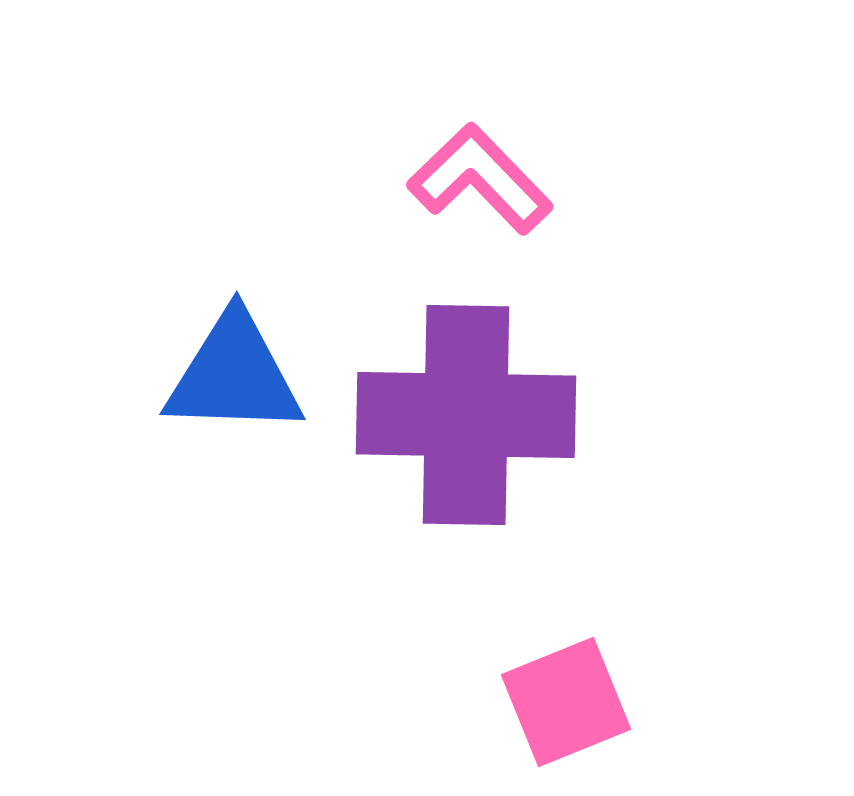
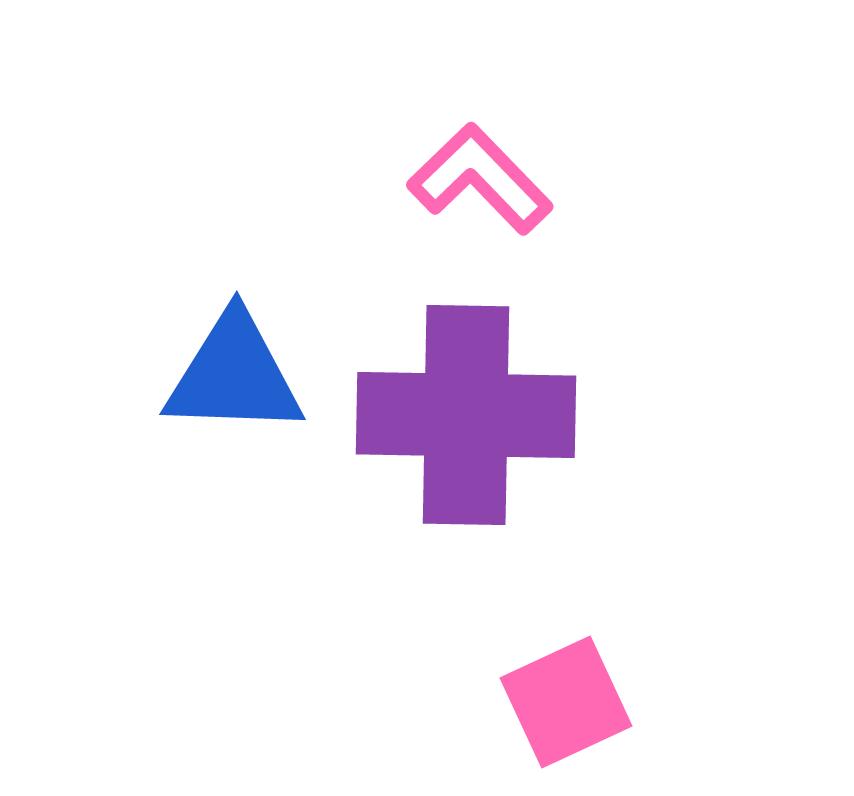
pink square: rotated 3 degrees counterclockwise
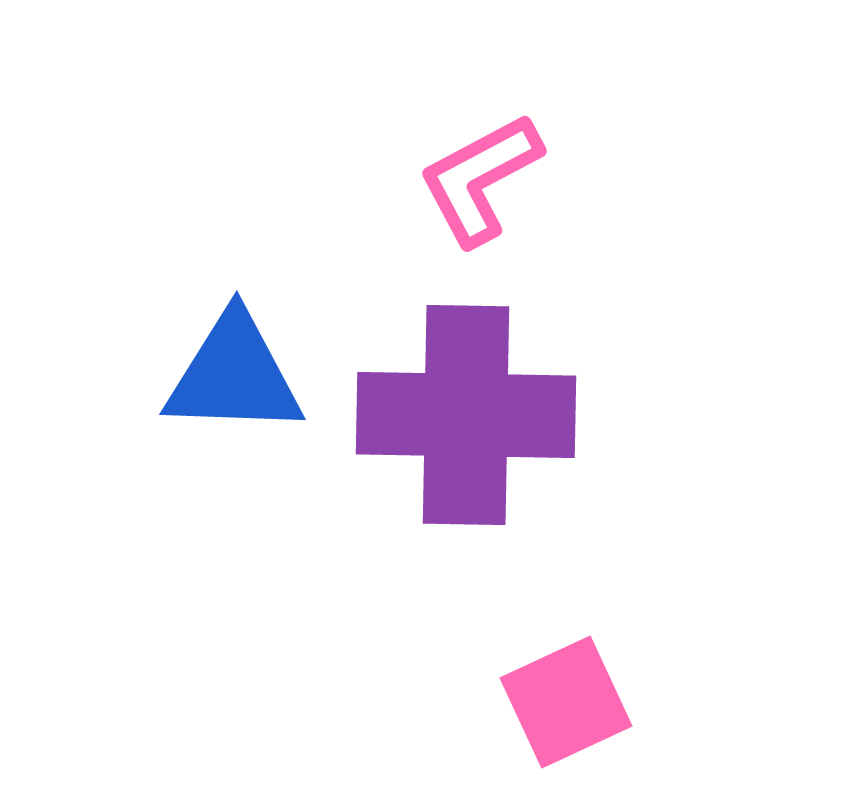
pink L-shape: rotated 74 degrees counterclockwise
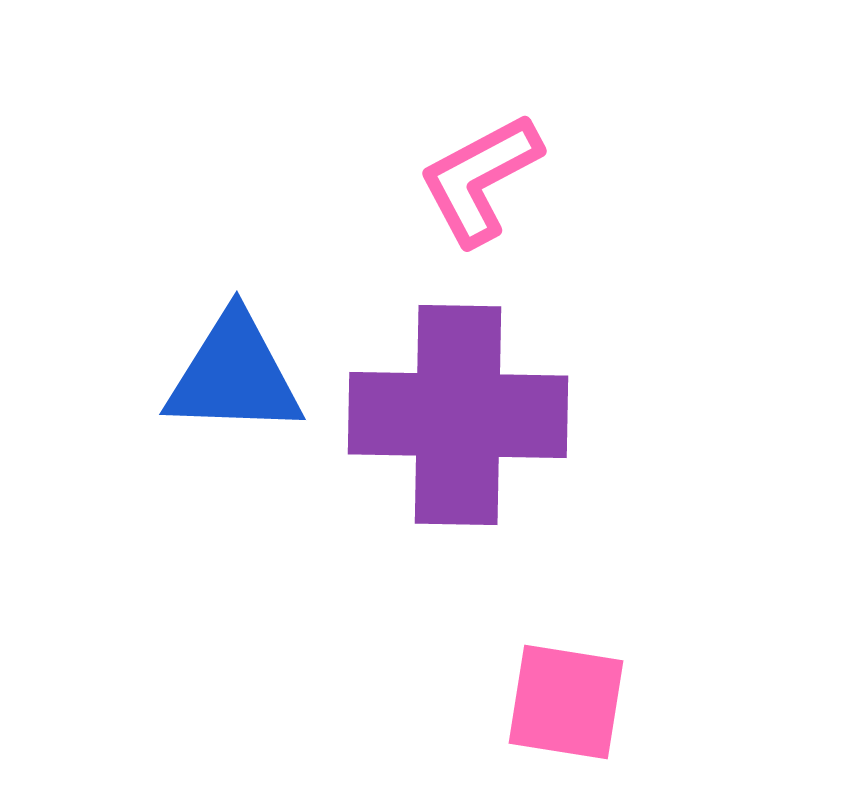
purple cross: moved 8 px left
pink square: rotated 34 degrees clockwise
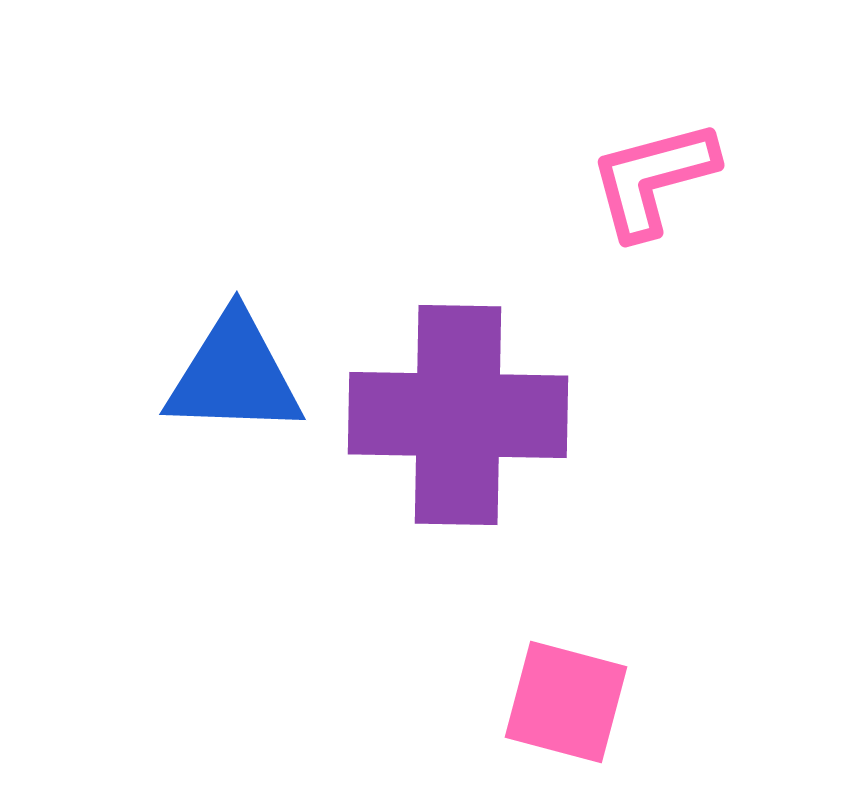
pink L-shape: moved 173 px right; rotated 13 degrees clockwise
pink square: rotated 6 degrees clockwise
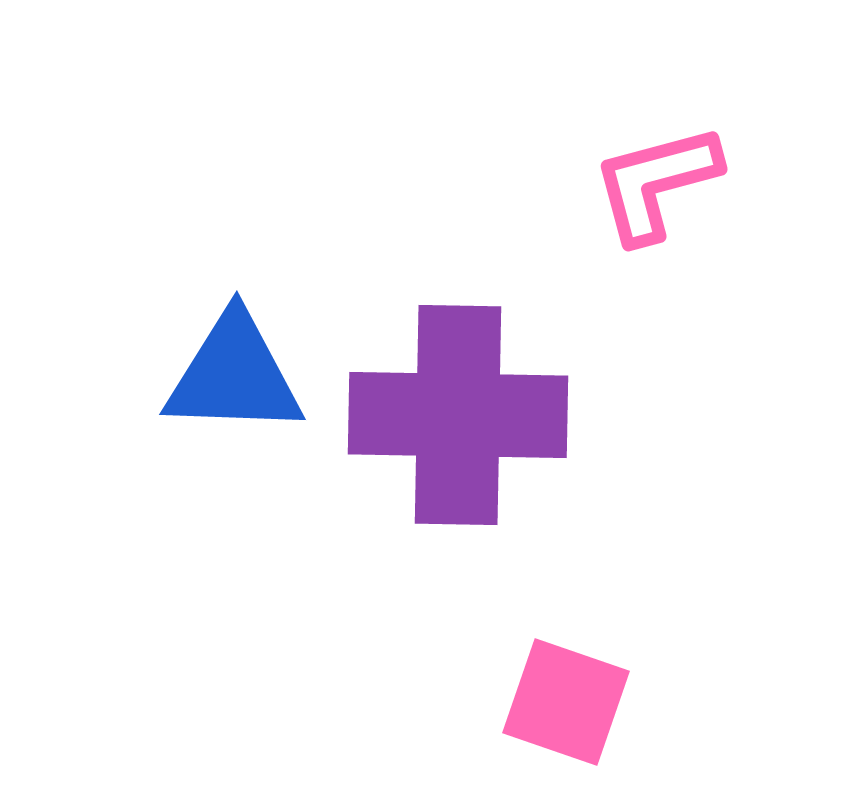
pink L-shape: moved 3 px right, 4 px down
pink square: rotated 4 degrees clockwise
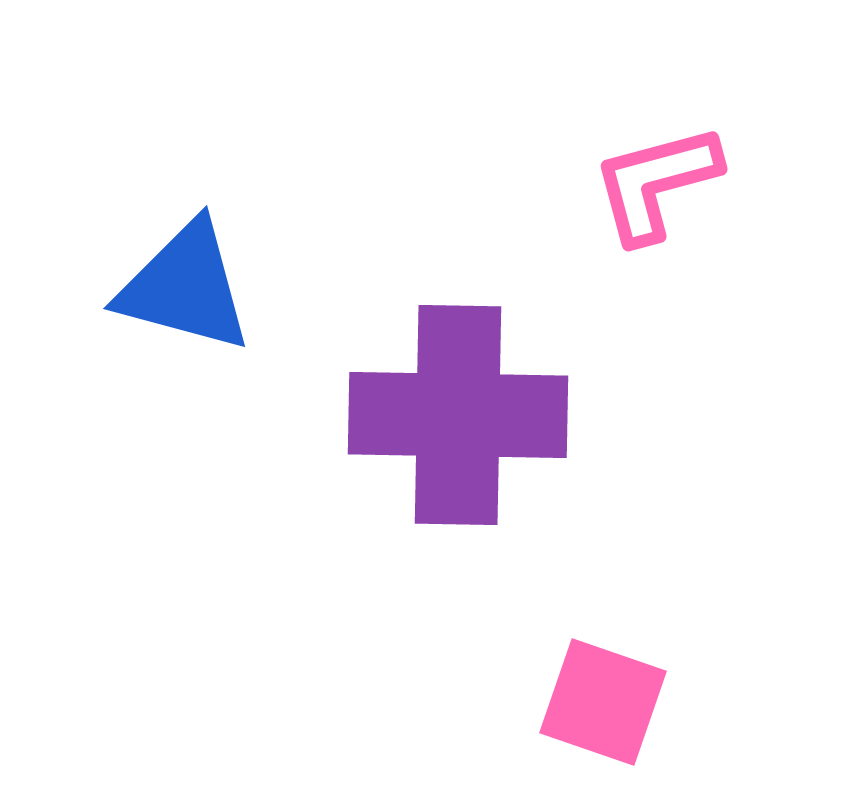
blue triangle: moved 49 px left, 88 px up; rotated 13 degrees clockwise
pink square: moved 37 px right
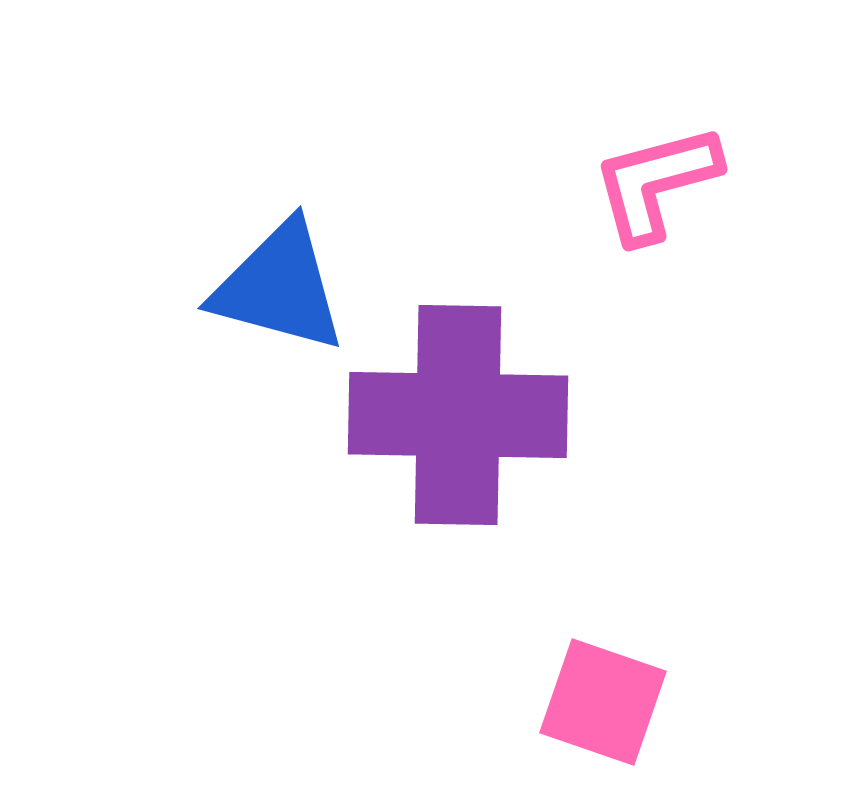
blue triangle: moved 94 px right
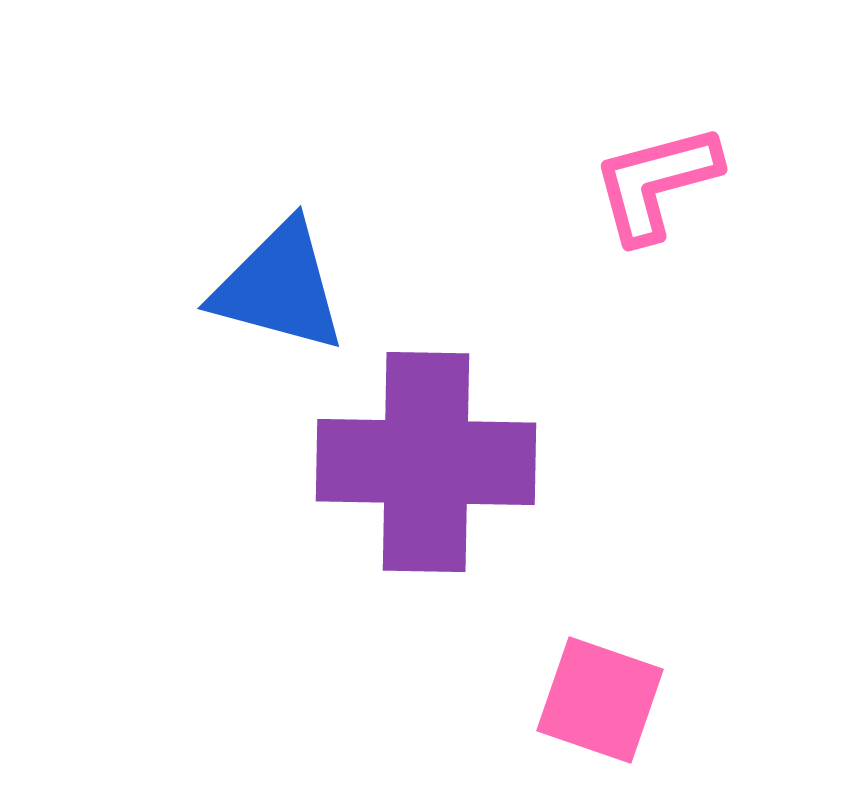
purple cross: moved 32 px left, 47 px down
pink square: moved 3 px left, 2 px up
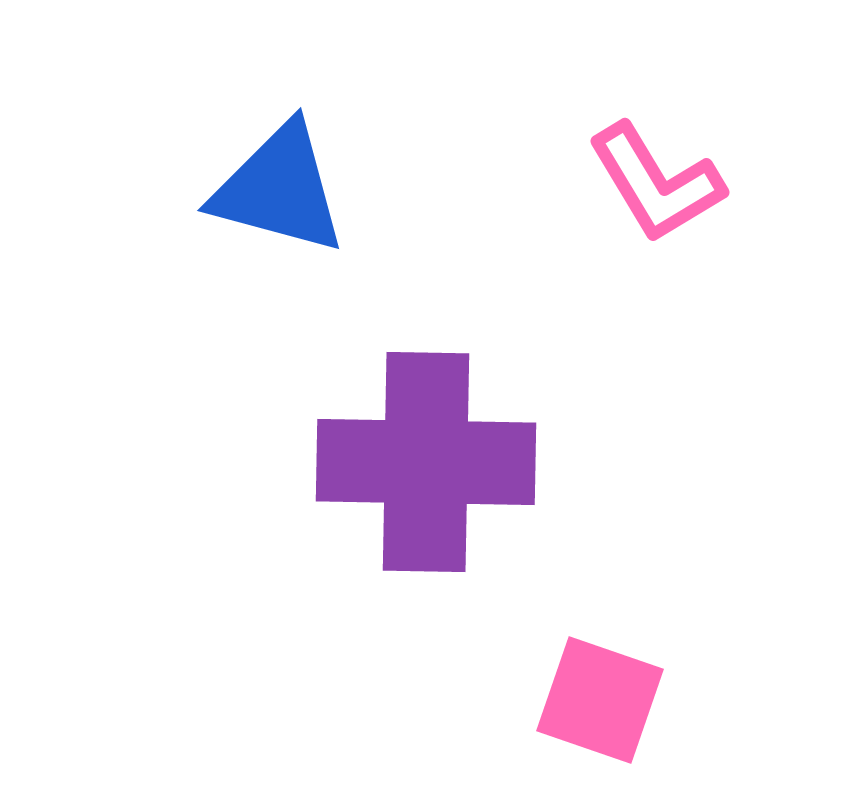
pink L-shape: rotated 106 degrees counterclockwise
blue triangle: moved 98 px up
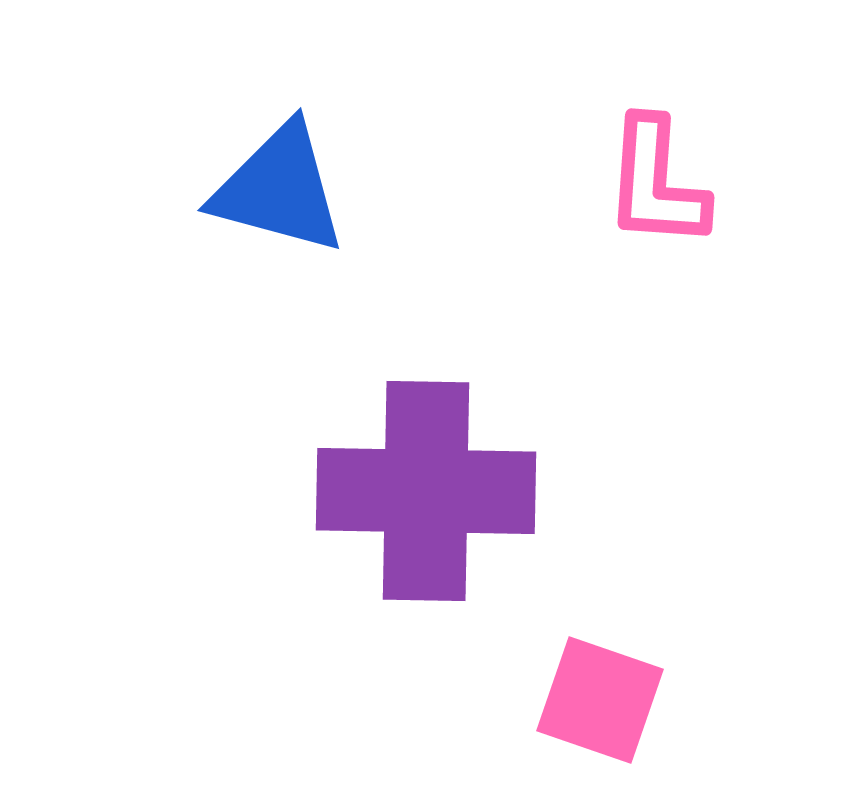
pink L-shape: rotated 35 degrees clockwise
purple cross: moved 29 px down
